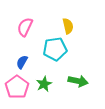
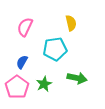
yellow semicircle: moved 3 px right, 3 px up
green arrow: moved 1 px left, 3 px up
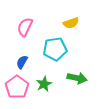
yellow semicircle: rotated 84 degrees clockwise
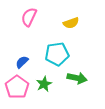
pink semicircle: moved 4 px right, 10 px up
cyan pentagon: moved 2 px right, 5 px down
blue semicircle: rotated 16 degrees clockwise
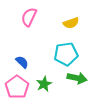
cyan pentagon: moved 9 px right
blue semicircle: rotated 88 degrees clockwise
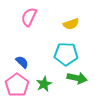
yellow semicircle: moved 1 px down
cyan pentagon: rotated 10 degrees clockwise
pink pentagon: moved 2 px up
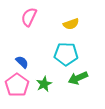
green arrow: moved 1 px right; rotated 144 degrees clockwise
